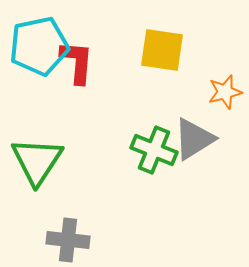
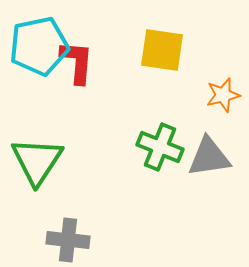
orange star: moved 2 px left, 3 px down
gray triangle: moved 15 px right, 18 px down; rotated 24 degrees clockwise
green cross: moved 6 px right, 3 px up
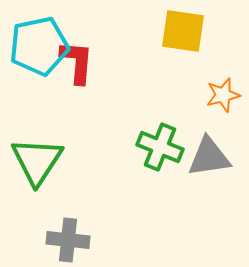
yellow square: moved 21 px right, 19 px up
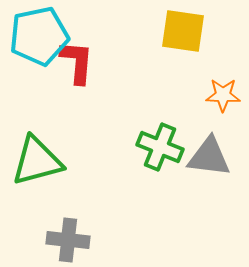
cyan pentagon: moved 10 px up
orange star: rotated 16 degrees clockwise
gray triangle: rotated 15 degrees clockwise
green triangle: rotated 42 degrees clockwise
